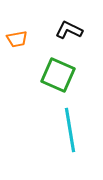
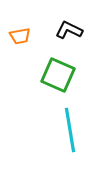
orange trapezoid: moved 3 px right, 3 px up
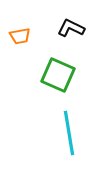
black L-shape: moved 2 px right, 2 px up
cyan line: moved 1 px left, 3 px down
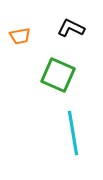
cyan line: moved 4 px right
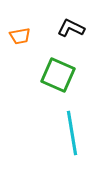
cyan line: moved 1 px left
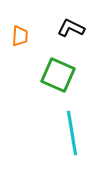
orange trapezoid: rotated 75 degrees counterclockwise
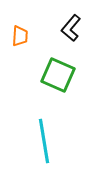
black L-shape: rotated 76 degrees counterclockwise
cyan line: moved 28 px left, 8 px down
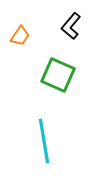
black L-shape: moved 2 px up
orange trapezoid: rotated 30 degrees clockwise
